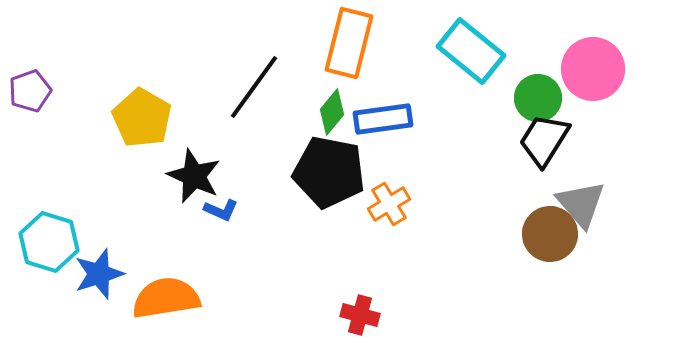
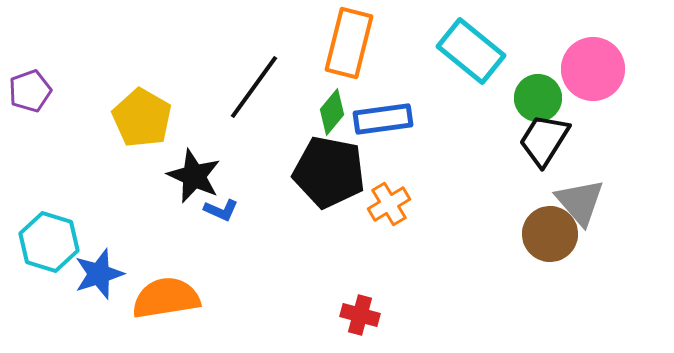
gray triangle: moved 1 px left, 2 px up
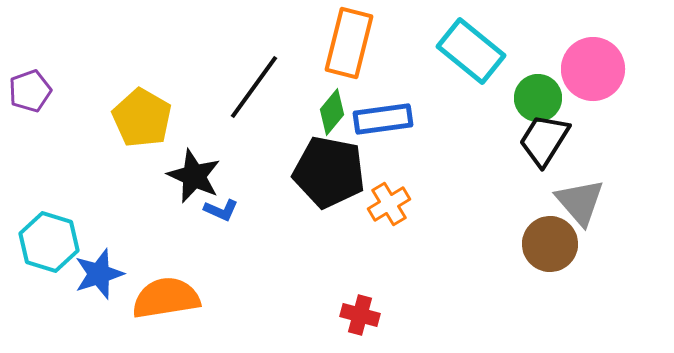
brown circle: moved 10 px down
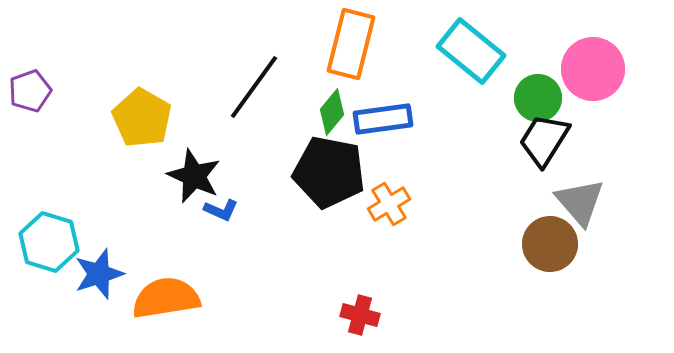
orange rectangle: moved 2 px right, 1 px down
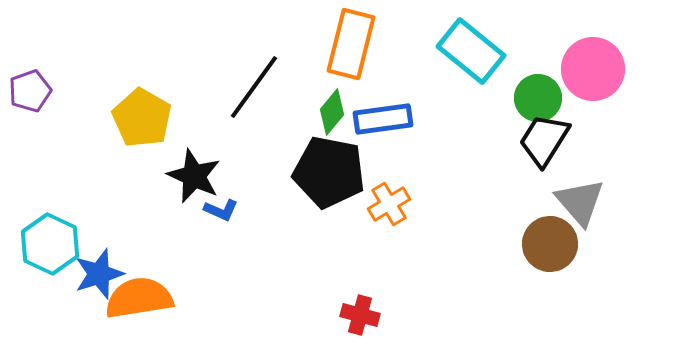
cyan hexagon: moved 1 px right, 2 px down; rotated 8 degrees clockwise
orange semicircle: moved 27 px left
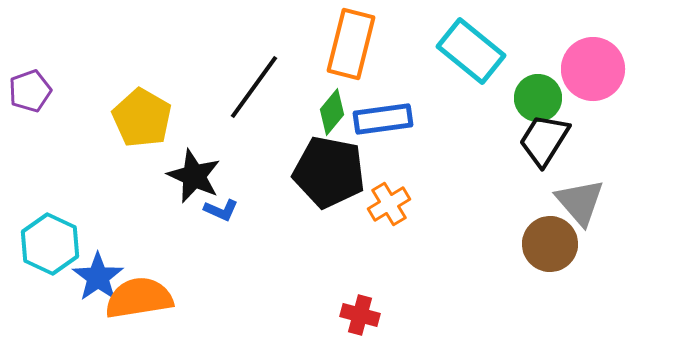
blue star: moved 1 px left, 3 px down; rotated 18 degrees counterclockwise
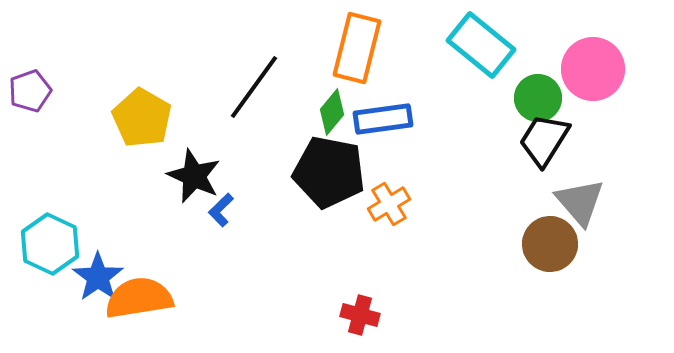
orange rectangle: moved 6 px right, 4 px down
cyan rectangle: moved 10 px right, 6 px up
blue L-shape: rotated 112 degrees clockwise
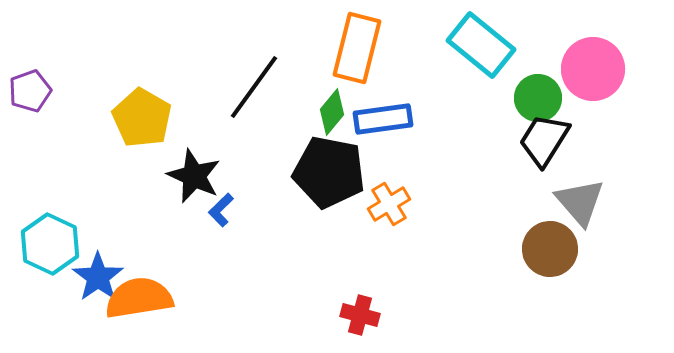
brown circle: moved 5 px down
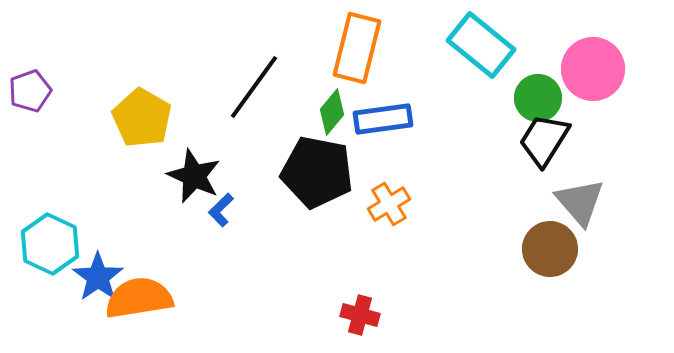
black pentagon: moved 12 px left
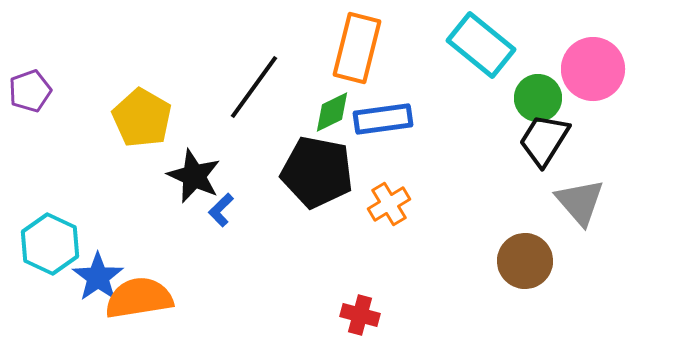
green diamond: rotated 24 degrees clockwise
brown circle: moved 25 px left, 12 px down
